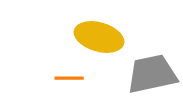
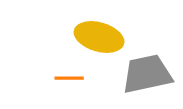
gray trapezoid: moved 5 px left
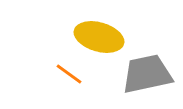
orange line: moved 4 px up; rotated 36 degrees clockwise
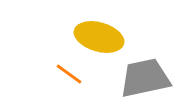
gray trapezoid: moved 2 px left, 4 px down
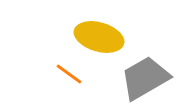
gray trapezoid: rotated 18 degrees counterclockwise
